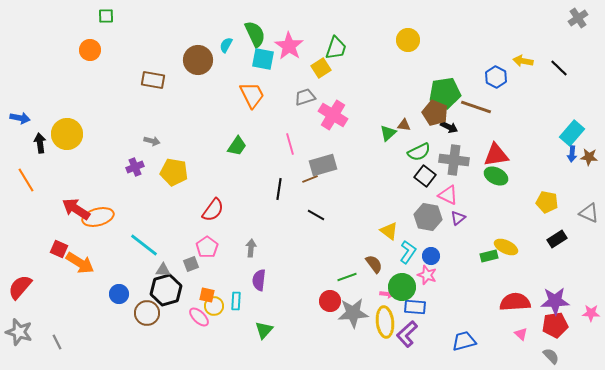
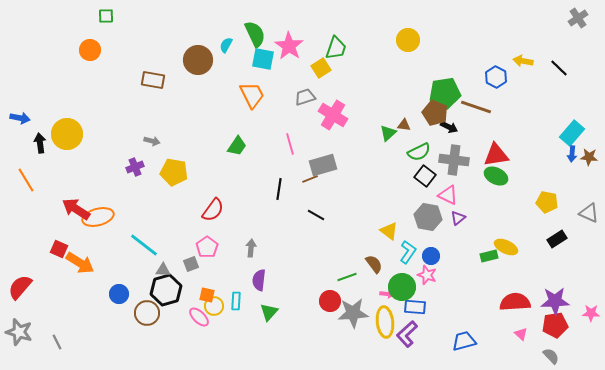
green triangle at (264, 330): moved 5 px right, 18 px up
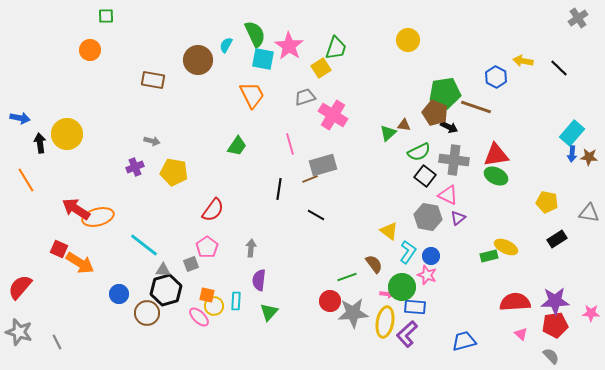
gray triangle at (589, 213): rotated 15 degrees counterclockwise
yellow ellipse at (385, 322): rotated 16 degrees clockwise
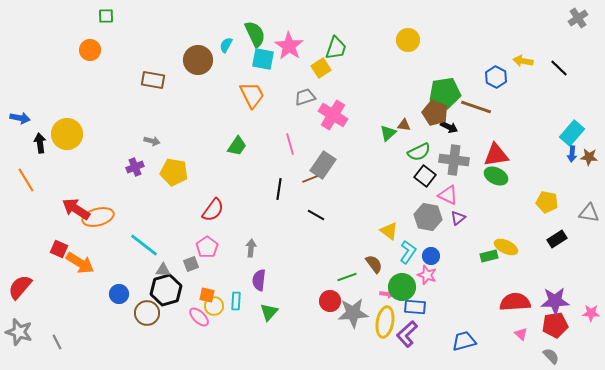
gray rectangle at (323, 165): rotated 40 degrees counterclockwise
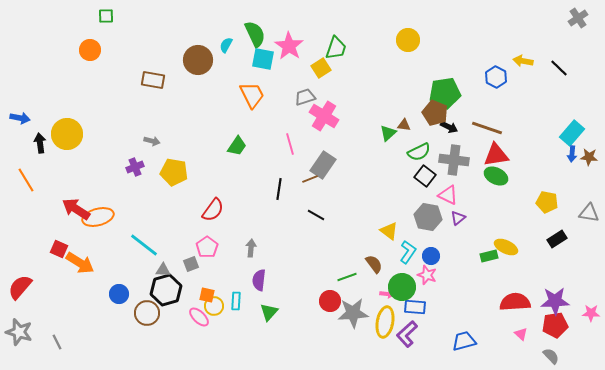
brown line at (476, 107): moved 11 px right, 21 px down
pink cross at (333, 115): moved 9 px left, 1 px down
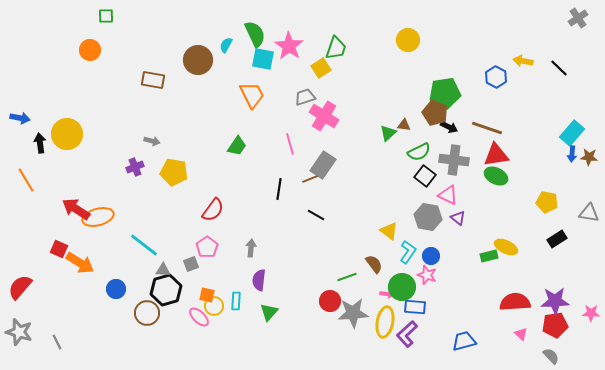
purple triangle at (458, 218): rotated 42 degrees counterclockwise
blue circle at (119, 294): moved 3 px left, 5 px up
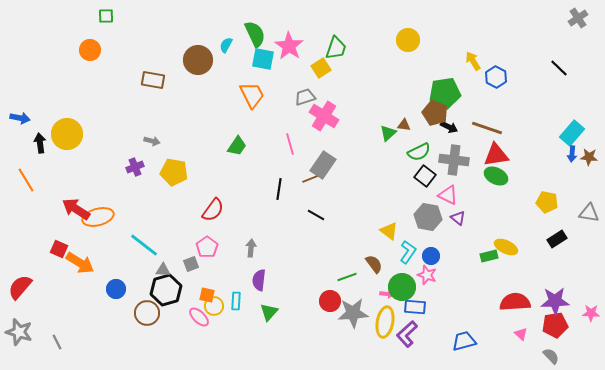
yellow arrow at (523, 61): moved 50 px left; rotated 48 degrees clockwise
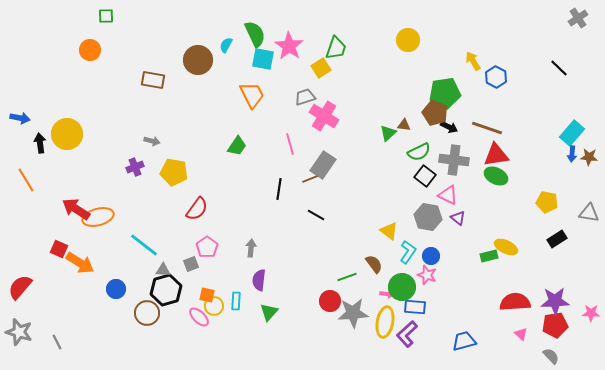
red semicircle at (213, 210): moved 16 px left, 1 px up
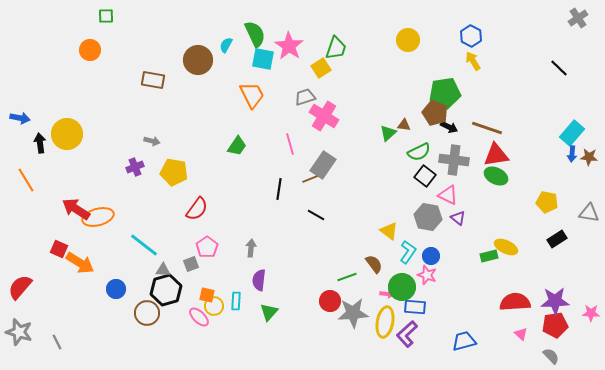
blue hexagon at (496, 77): moved 25 px left, 41 px up
